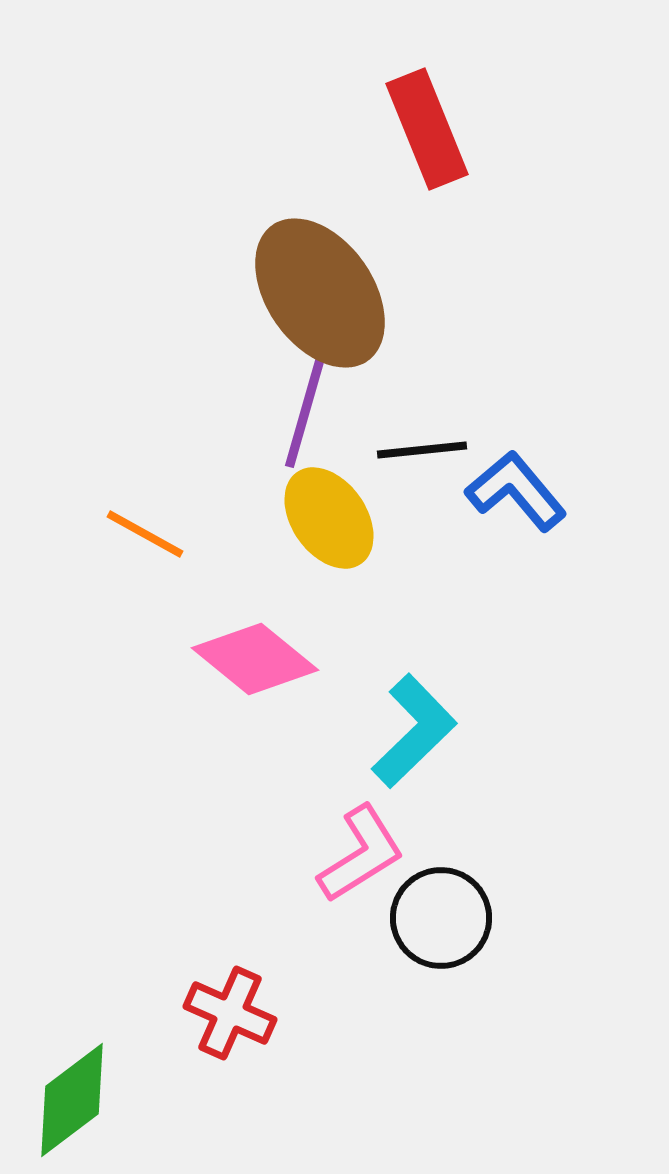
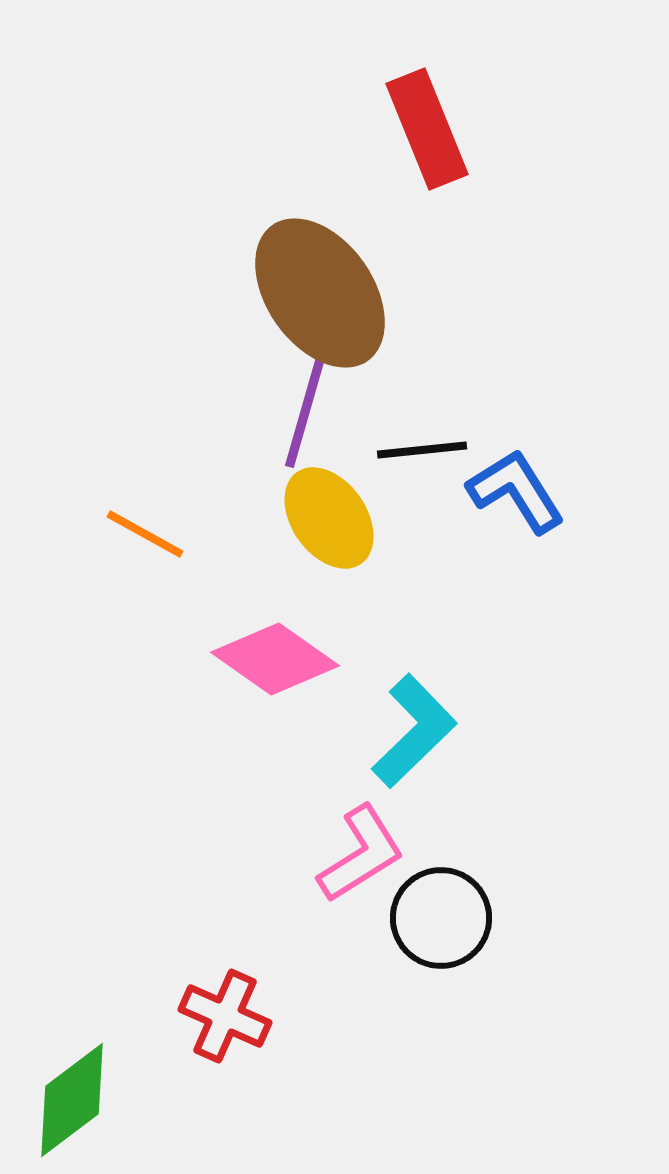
blue L-shape: rotated 8 degrees clockwise
pink diamond: moved 20 px right; rotated 4 degrees counterclockwise
red cross: moved 5 px left, 3 px down
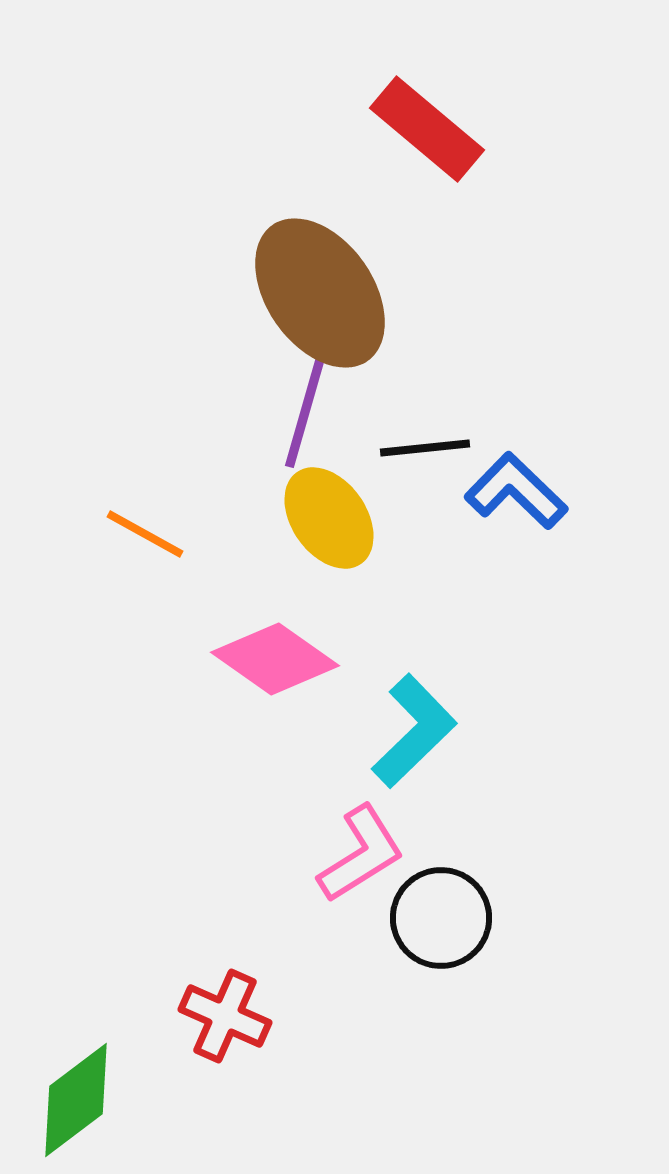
red rectangle: rotated 28 degrees counterclockwise
black line: moved 3 px right, 2 px up
blue L-shape: rotated 14 degrees counterclockwise
green diamond: moved 4 px right
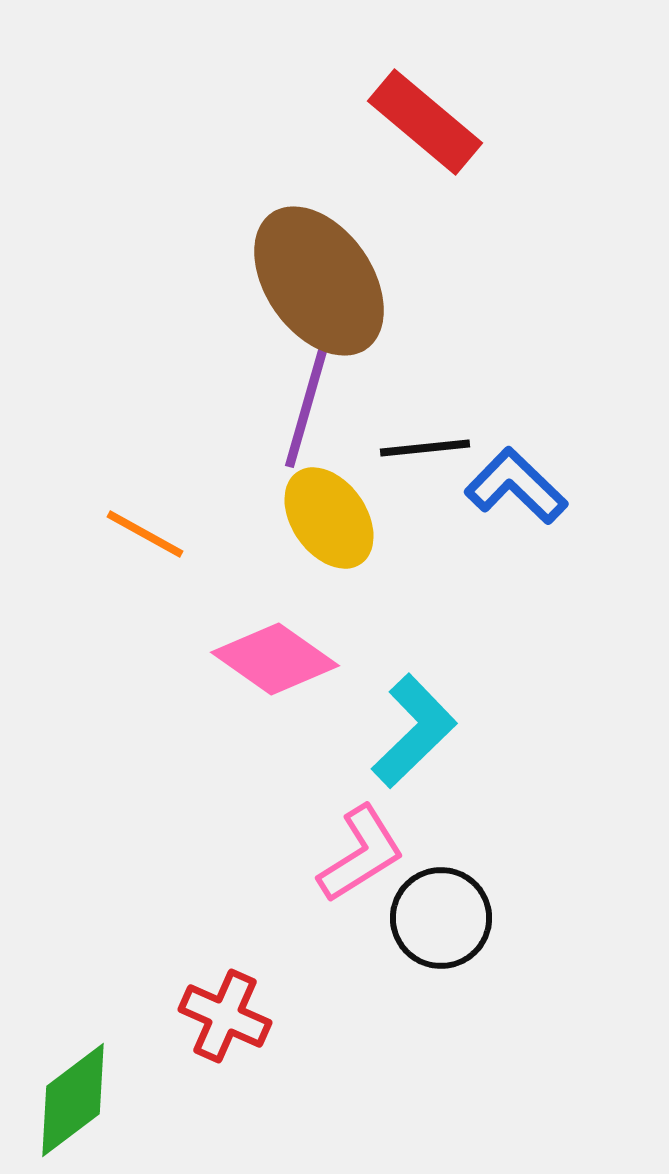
red rectangle: moved 2 px left, 7 px up
brown ellipse: moved 1 px left, 12 px up
blue L-shape: moved 5 px up
green diamond: moved 3 px left
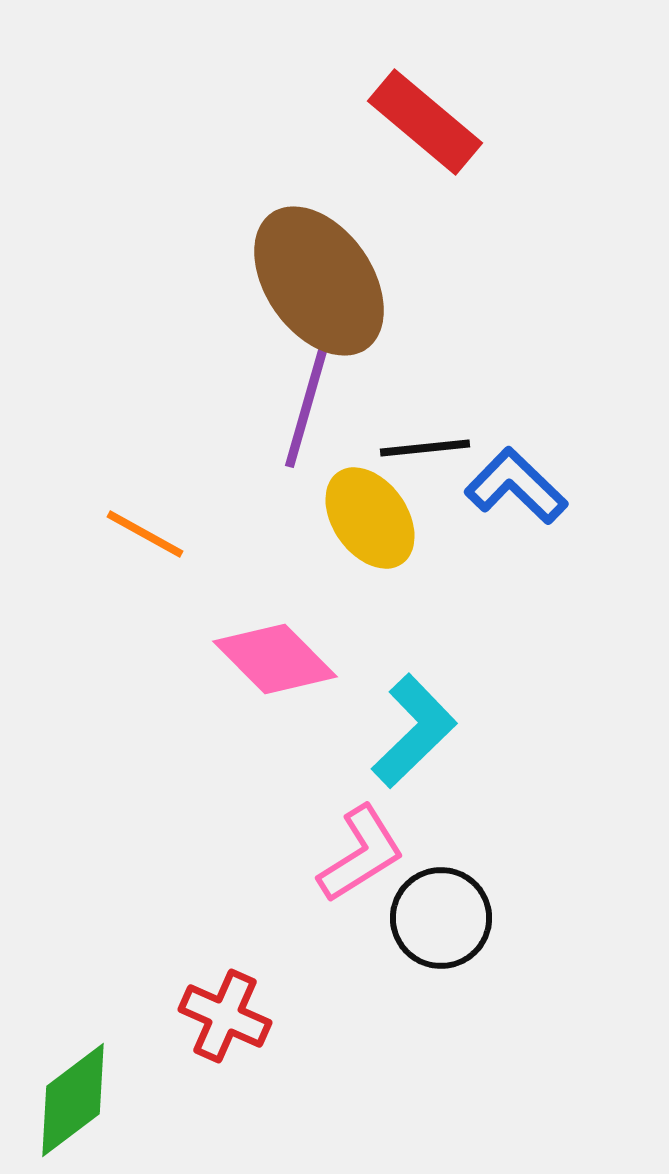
yellow ellipse: moved 41 px right
pink diamond: rotated 10 degrees clockwise
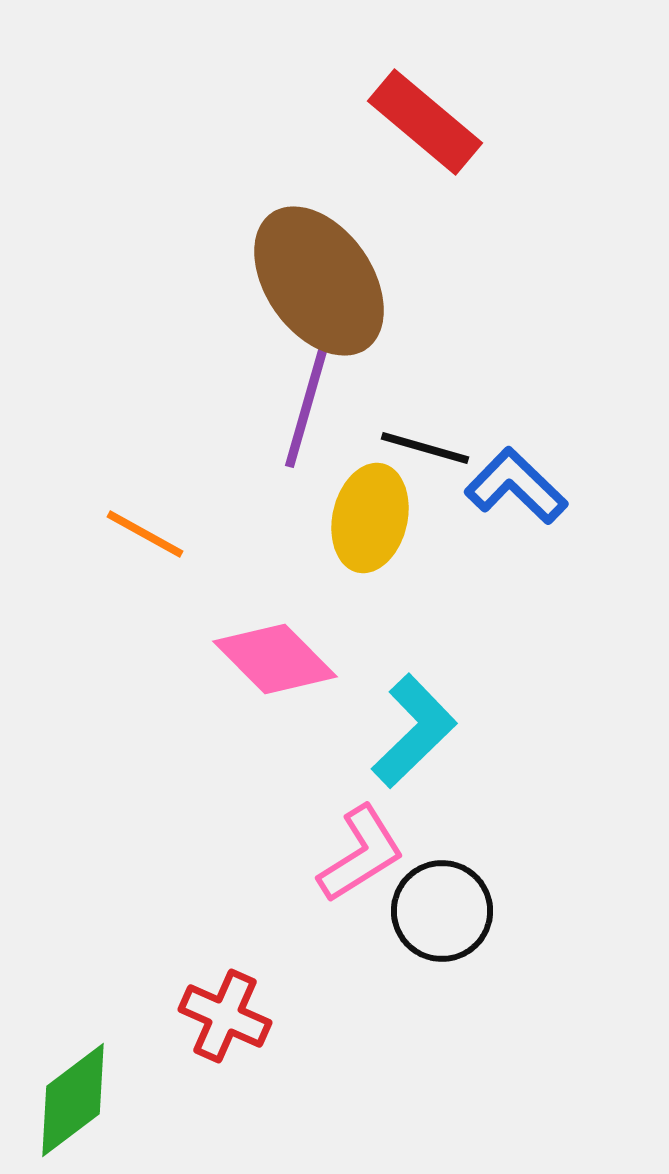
black line: rotated 22 degrees clockwise
yellow ellipse: rotated 48 degrees clockwise
black circle: moved 1 px right, 7 px up
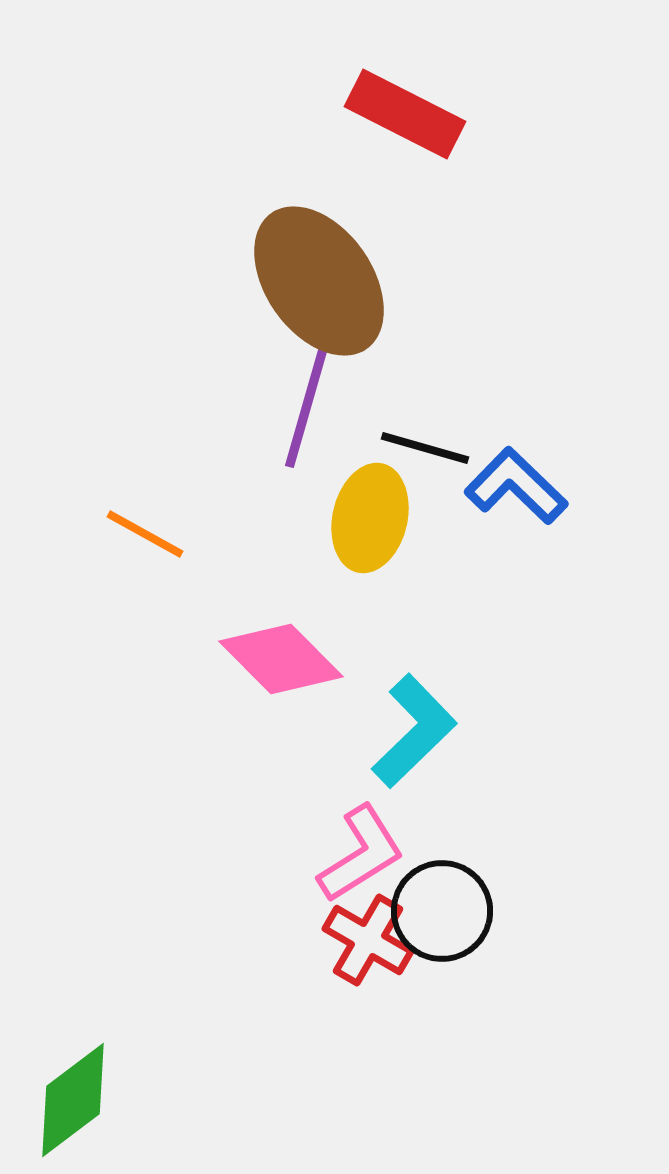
red rectangle: moved 20 px left, 8 px up; rotated 13 degrees counterclockwise
pink diamond: moved 6 px right
red cross: moved 143 px right, 76 px up; rotated 6 degrees clockwise
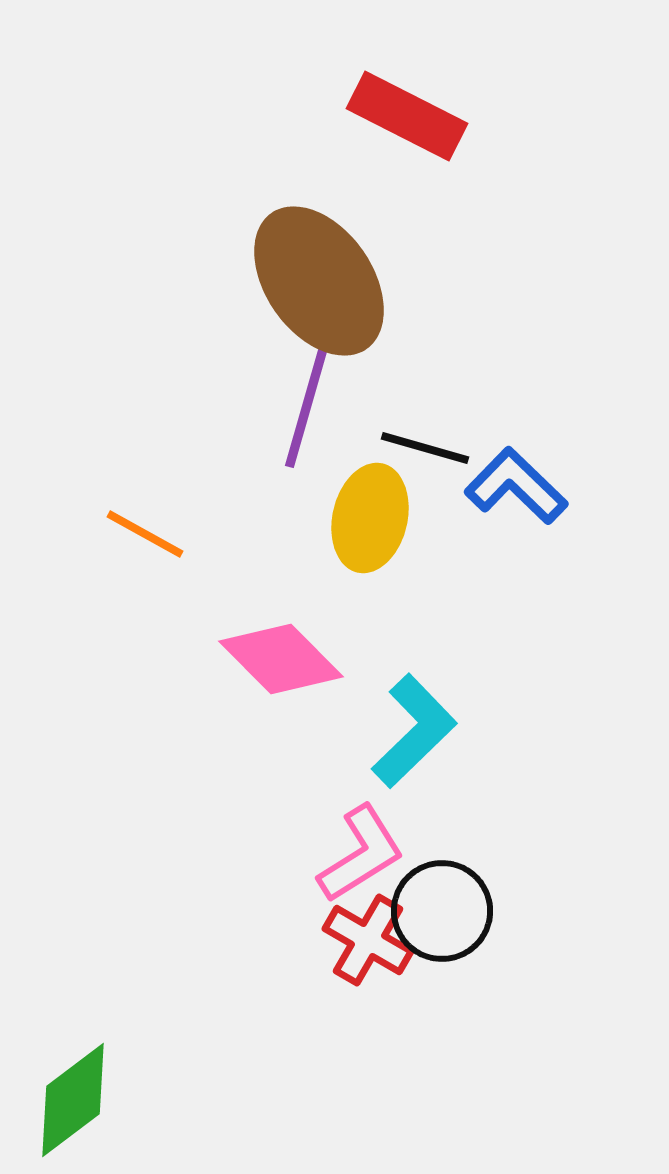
red rectangle: moved 2 px right, 2 px down
